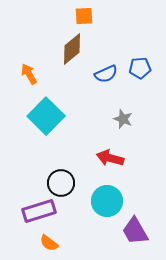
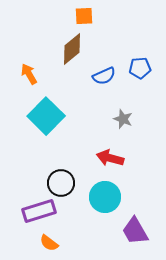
blue semicircle: moved 2 px left, 2 px down
cyan circle: moved 2 px left, 4 px up
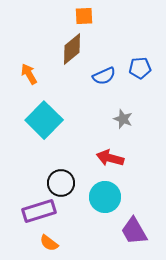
cyan square: moved 2 px left, 4 px down
purple trapezoid: moved 1 px left
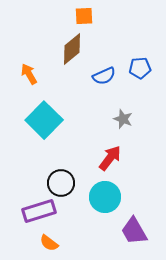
red arrow: rotated 112 degrees clockwise
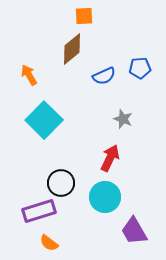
orange arrow: moved 1 px down
red arrow: rotated 12 degrees counterclockwise
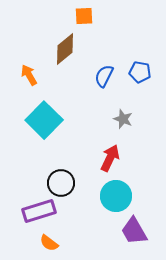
brown diamond: moved 7 px left
blue pentagon: moved 4 px down; rotated 15 degrees clockwise
blue semicircle: rotated 140 degrees clockwise
cyan circle: moved 11 px right, 1 px up
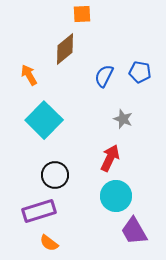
orange square: moved 2 px left, 2 px up
black circle: moved 6 px left, 8 px up
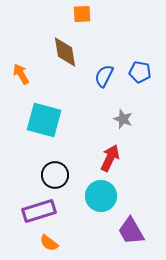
brown diamond: moved 3 px down; rotated 60 degrees counterclockwise
orange arrow: moved 8 px left, 1 px up
cyan square: rotated 30 degrees counterclockwise
cyan circle: moved 15 px left
purple trapezoid: moved 3 px left
